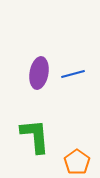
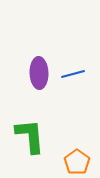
purple ellipse: rotated 12 degrees counterclockwise
green L-shape: moved 5 px left
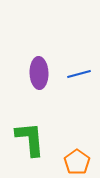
blue line: moved 6 px right
green L-shape: moved 3 px down
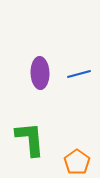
purple ellipse: moved 1 px right
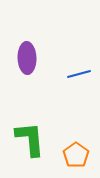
purple ellipse: moved 13 px left, 15 px up
orange pentagon: moved 1 px left, 7 px up
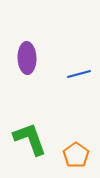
green L-shape: rotated 15 degrees counterclockwise
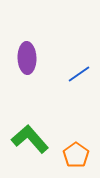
blue line: rotated 20 degrees counterclockwise
green L-shape: rotated 21 degrees counterclockwise
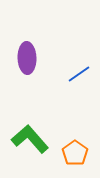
orange pentagon: moved 1 px left, 2 px up
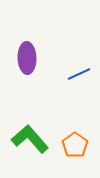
blue line: rotated 10 degrees clockwise
orange pentagon: moved 8 px up
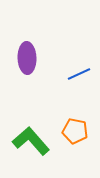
green L-shape: moved 1 px right, 2 px down
orange pentagon: moved 14 px up; rotated 25 degrees counterclockwise
